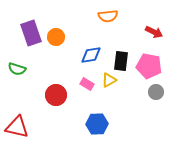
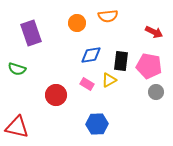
orange circle: moved 21 px right, 14 px up
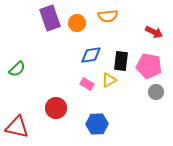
purple rectangle: moved 19 px right, 15 px up
green semicircle: rotated 60 degrees counterclockwise
red circle: moved 13 px down
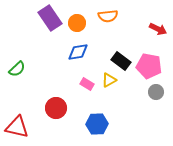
purple rectangle: rotated 15 degrees counterclockwise
red arrow: moved 4 px right, 3 px up
blue diamond: moved 13 px left, 3 px up
black rectangle: rotated 60 degrees counterclockwise
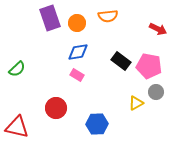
purple rectangle: rotated 15 degrees clockwise
yellow triangle: moved 27 px right, 23 px down
pink rectangle: moved 10 px left, 9 px up
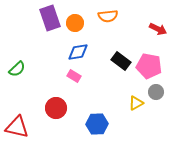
orange circle: moved 2 px left
pink rectangle: moved 3 px left, 1 px down
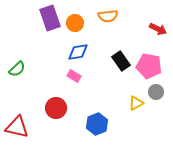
black rectangle: rotated 18 degrees clockwise
blue hexagon: rotated 20 degrees counterclockwise
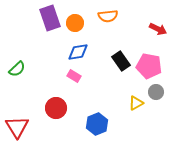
red triangle: rotated 45 degrees clockwise
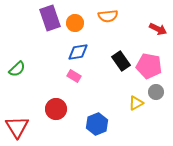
red circle: moved 1 px down
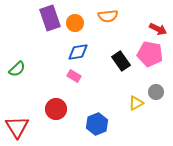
pink pentagon: moved 1 px right, 12 px up
